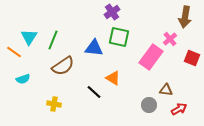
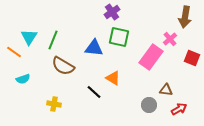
brown semicircle: rotated 65 degrees clockwise
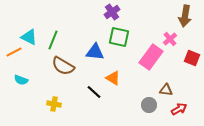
brown arrow: moved 1 px up
cyan triangle: rotated 36 degrees counterclockwise
blue triangle: moved 1 px right, 4 px down
orange line: rotated 63 degrees counterclockwise
cyan semicircle: moved 2 px left, 1 px down; rotated 40 degrees clockwise
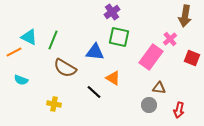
brown semicircle: moved 2 px right, 2 px down
brown triangle: moved 7 px left, 2 px up
red arrow: moved 1 px down; rotated 133 degrees clockwise
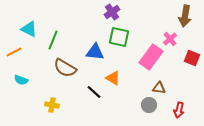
cyan triangle: moved 8 px up
yellow cross: moved 2 px left, 1 px down
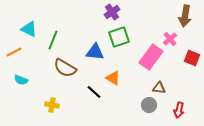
green square: rotated 30 degrees counterclockwise
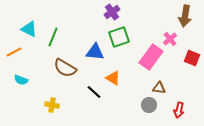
green line: moved 3 px up
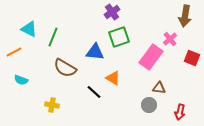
red arrow: moved 1 px right, 2 px down
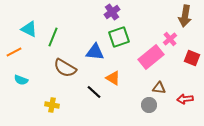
pink rectangle: rotated 15 degrees clockwise
red arrow: moved 5 px right, 13 px up; rotated 70 degrees clockwise
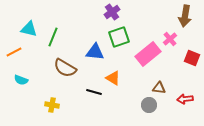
cyan triangle: rotated 12 degrees counterclockwise
pink rectangle: moved 3 px left, 3 px up
black line: rotated 28 degrees counterclockwise
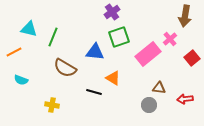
red square: rotated 28 degrees clockwise
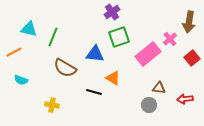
brown arrow: moved 4 px right, 6 px down
blue triangle: moved 2 px down
